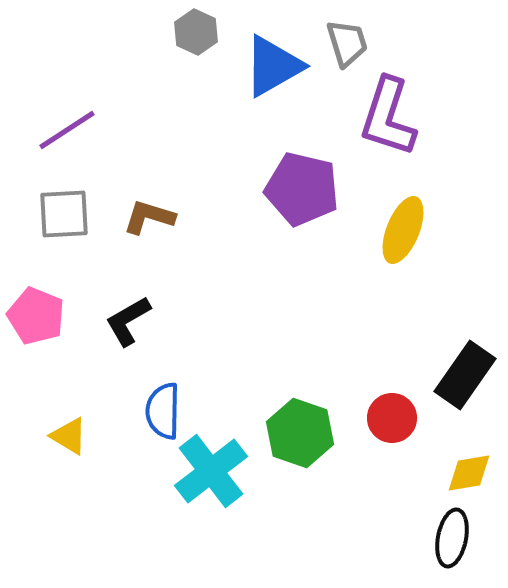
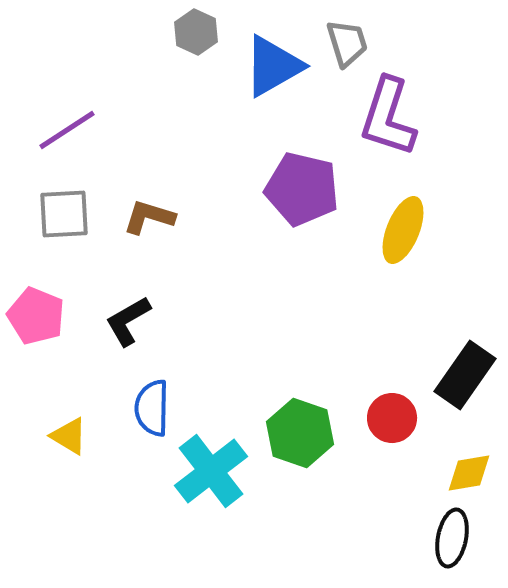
blue semicircle: moved 11 px left, 3 px up
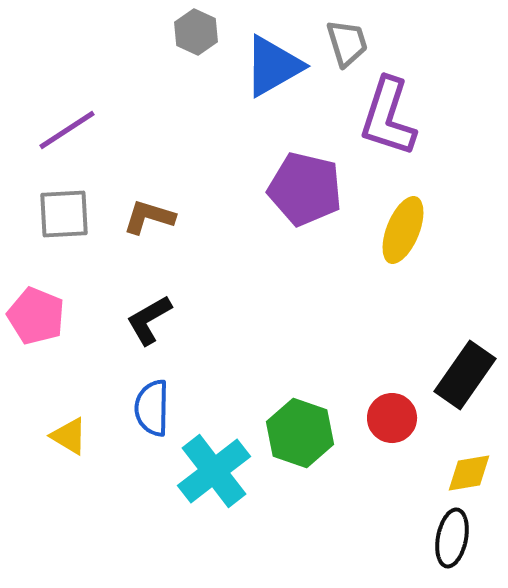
purple pentagon: moved 3 px right
black L-shape: moved 21 px right, 1 px up
cyan cross: moved 3 px right
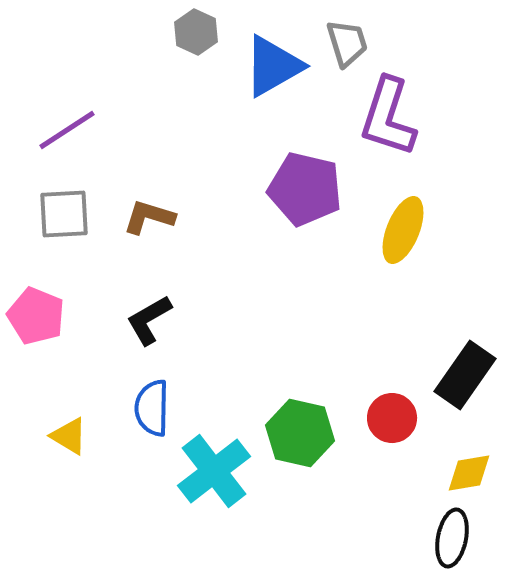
green hexagon: rotated 6 degrees counterclockwise
